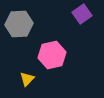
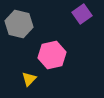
gray hexagon: rotated 16 degrees clockwise
yellow triangle: moved 2 px right
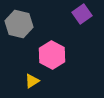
pink hexagon: rotated 20 degrees counterclockwise
yellow triangle: moved 3 px right, 2 px down; rotated 14 degrees clockwise
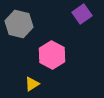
yellow triangle: moved 3 px down
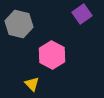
yellow triangle: rotated 42 degrees counterclockwise
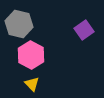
purple square: moved 2 px right, 16 px down
pink hexagon: moved 21 px left
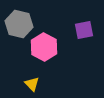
purple square: rotated 24 degrees clockwise
pink hexagon: moved 13 px right, 8 px up
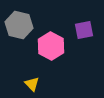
gray hexagon: moved 1 px down
pink hexagon: moved 7 px right, 1 px up
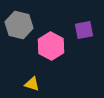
yellow triangle: rotated 28 degrees counterclockwise
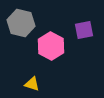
gray hexagon: moved 2 px right, 2 px up
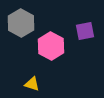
gray hexagon: rotated 16 degrees clockwise
purple square: moved 1 px right, 1 px down
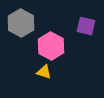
purple square: moved 1 px right, 5 px up; rotated 24 degrees clockwise
yellow triangle: moved 12 px right, 12 px up
